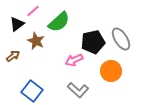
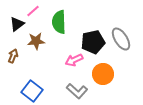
green semicircle: rotated 130 degrees clockwise
brown star: rotated 30 degrees counterclockwise
brown arrow: rotated 32 degrees counterclockwise
orange circle: moved 8 px left, 3 px down
gray L-shape: moved 1 px left, 1 px down
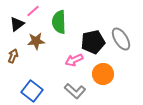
gray L-shape: moved 2 px left
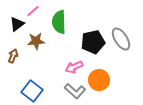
pink arrow: moved 7 px down
orange circle: moved 4 px left, 6 px down
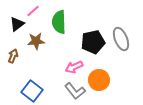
gray ellipse: rotated 10 degrees clockwise
gray L-shape: rotated 10 degrees clockwise
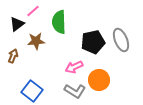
gray ellipse: moved 1 px down
gray L-shape: rotated 20 degrees counterclockwise
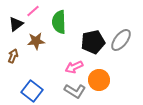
black triangle: moved 1 px left
gray ellipse: rotated 60 degrees clockwise
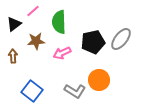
black triangle: moved 2 px left
gray ellipse: moved 1 px up
brown arrow: rotated 24 degrees counterclockwise
pink arrow: moved 12 px left, 14 px up
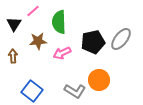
black triangle: rotated 21 degrees counterclockwise
brown star: moved 2 px right
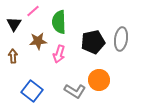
gray ellipse: rotated 30 degrees counterclockwise
pink arrow: moved 3 px left, 1 px down; rotated 48 degrees counterclockwise
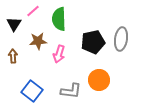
green semicircle: moved 3 px up
gray L-shape: moved 4 px left; rotated 25 degrees counterclockwise
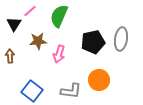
pink line: moved 3 px left
green semicircle: moved 3 px up; rotated 25 degrees clockwise
brown arrow: moved 3 px left
